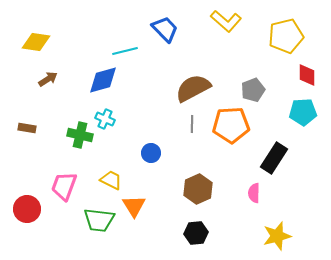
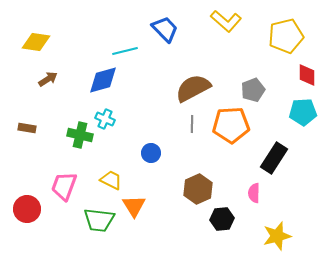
black hexagon: moved 26 px right, 14 px up
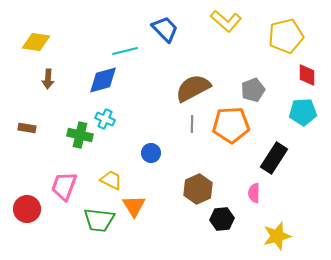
brown arrow: rotated 126 degrees clockwise
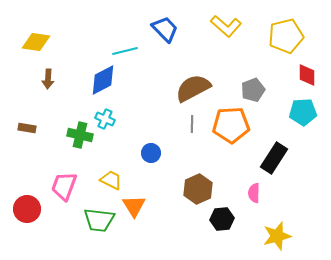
yellow L-shape: moved 5 px down
blue diamond: rotated 12 degrees counterclockwise
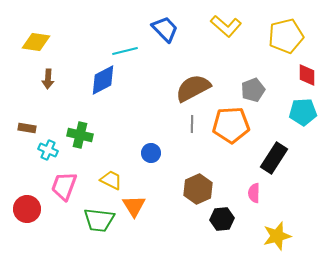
cyan cross: moved 57 px left, 31 px down
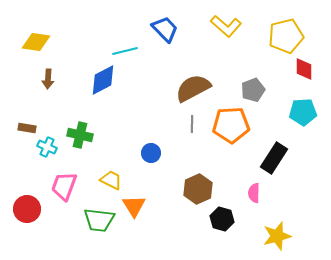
red diamond: moved 3 px left, 6 px up
cyan cross: moved 1 px left, 3 px up
black hexagon: rotated 20 degrees clockwise
